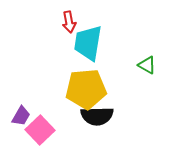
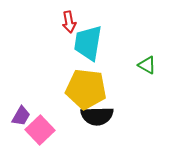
yellow pentagon: rotated 12 degrees clockwise
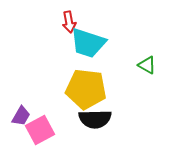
cyan trapezoid: rotated 81 degrees counterclockwise
black semicircle: moved 2 px left, 3 px down
pink square: rotated 16 degrees clockwise
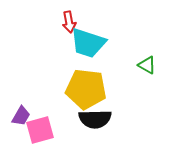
pink square: rotated 12 degrees clockwise
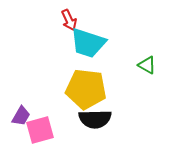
red arrow: moved 2 px up; rotated 15 degrees counterclockwise
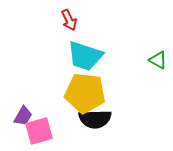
cyan trapezoid: moved 3 px left, 13 px down
green triangle: moved 11 px right, 5 px up
yellow pentagon: moved 1 px left, 4 px down
purple trapezoid: moved 2 px right
pink square: moved 1 px left, 1 px down
